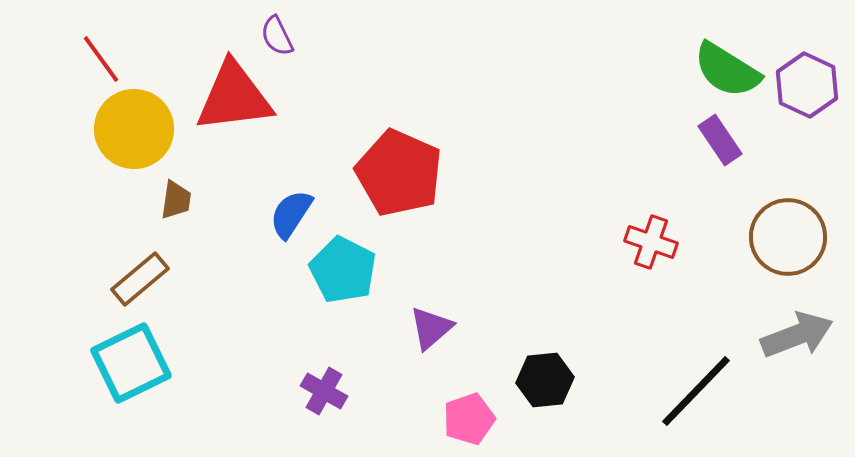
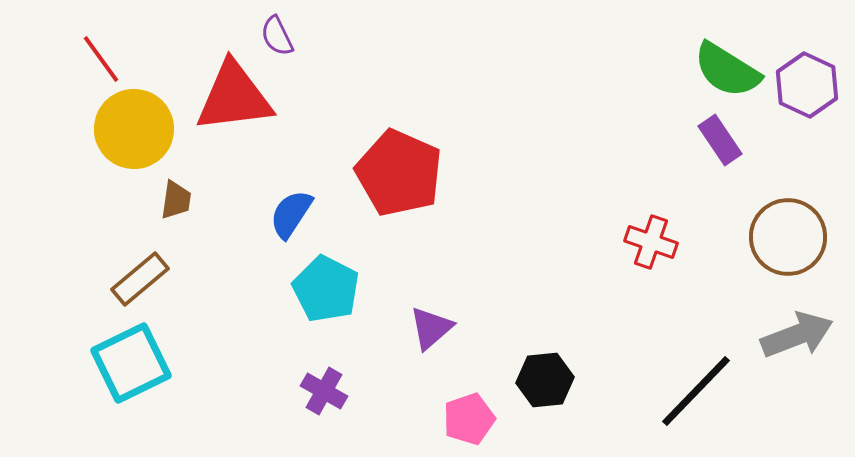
cyan pentagon: moved 17 px left, 19 px down
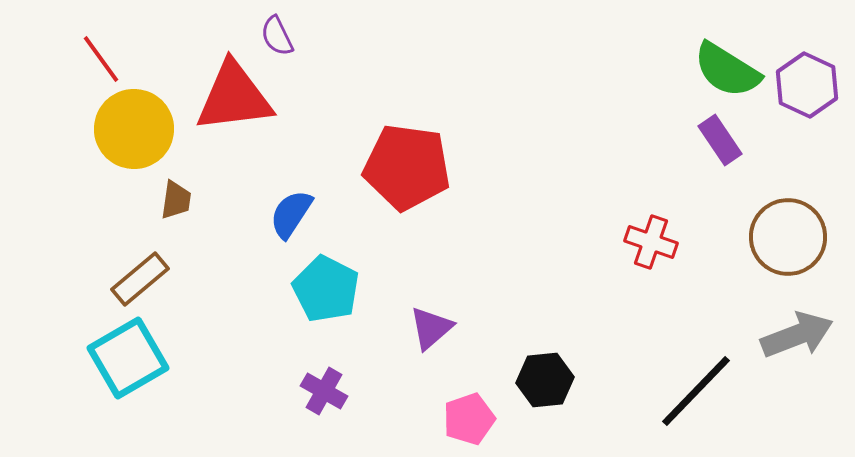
red pentagon: moved 8 px right, 6 px up; rotated 16 degrees counterclockwise
cyan square: moved 3 px left, 5 px up; rotated 4 degrees counterclockwise
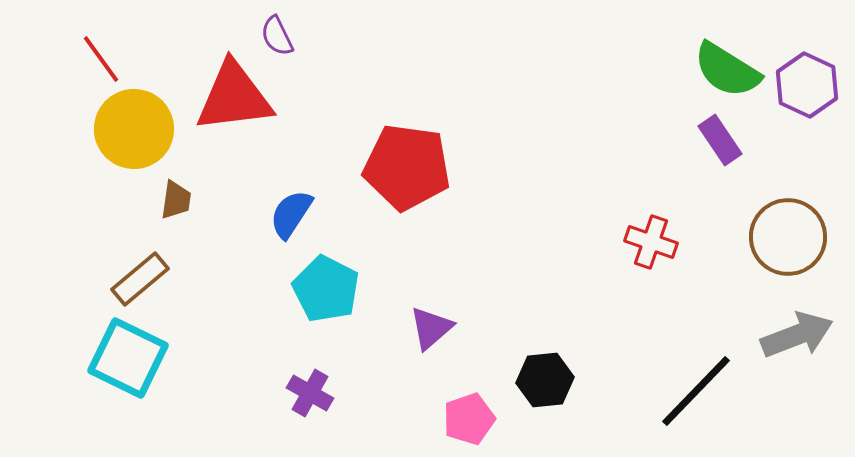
cyan square: rotated 34 degrees counterclockwise
purple cross: moved 14 px left, 2 px down
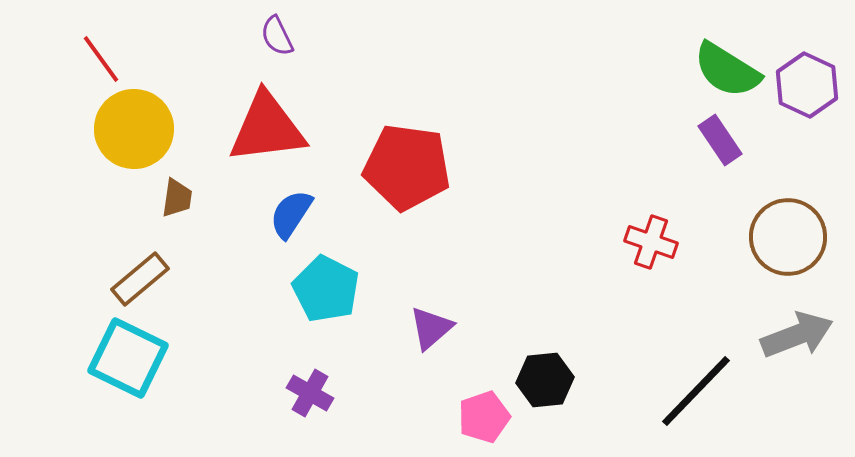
red triangle: moved 33 px right, 31 px down
brown trapezoid: moved 1 px right, 2 px up
pink pentagon: moved 15 px right, 2 px up
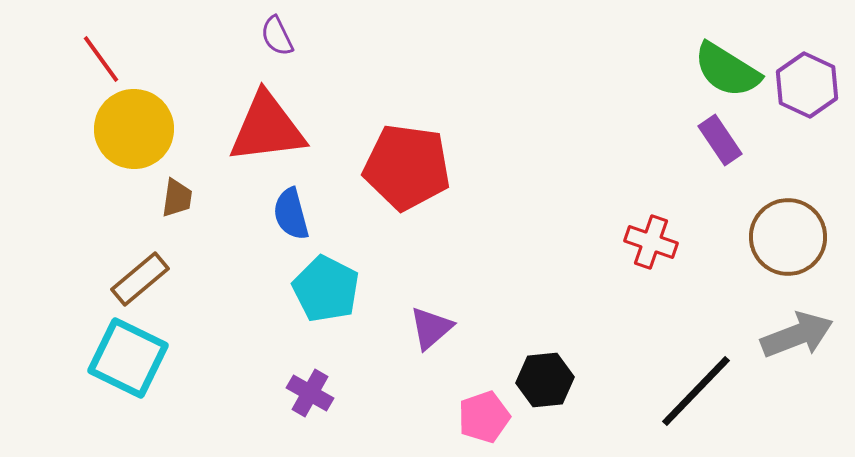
blue semicircle: rotated 48 degrees counterclockwise
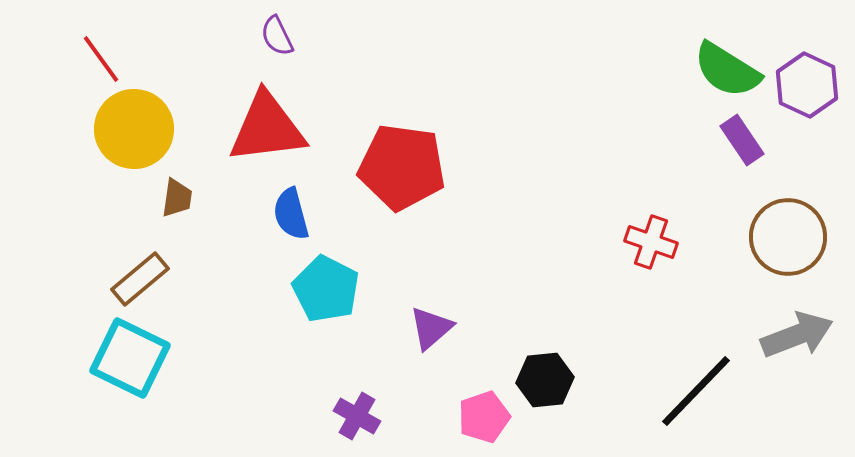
purple rectangle: moved 22 px right
red pentagon: moved 5 px left
cyan square: moved 2 px right
purple cross: moved 47 px right, 23 px down
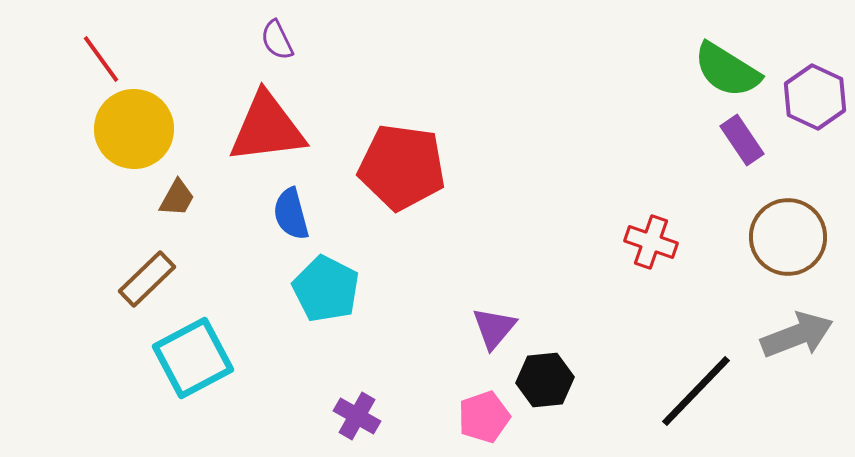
purple semicircle: moved 4 px down
purple hexagon: moved 8 px right, 12 px down
brown trapezoid: rotated 21 degrees clockwise
brown rectangle: moved 7 px right; rotated 4 degrees counterclockwise
purple triangle: moved 63 px right; rotated 9 degrees counterclockwise
cyan square: moved 63 px right; rotated 36 degrees clockwise
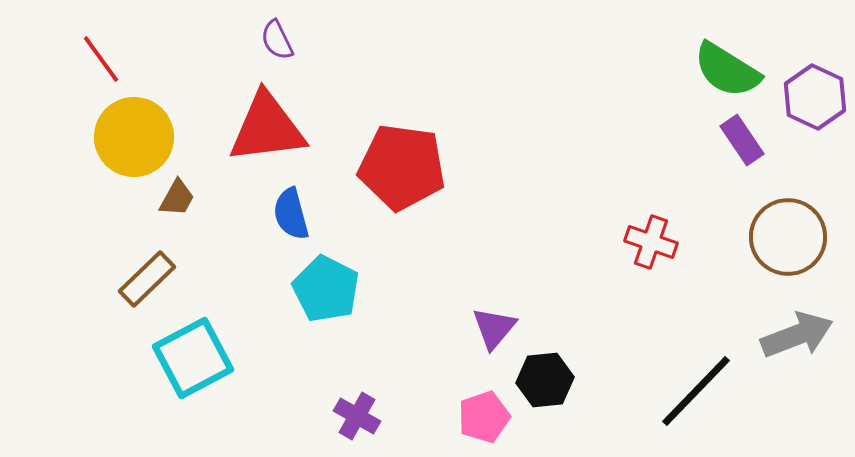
yellow circle: moved 8 px down
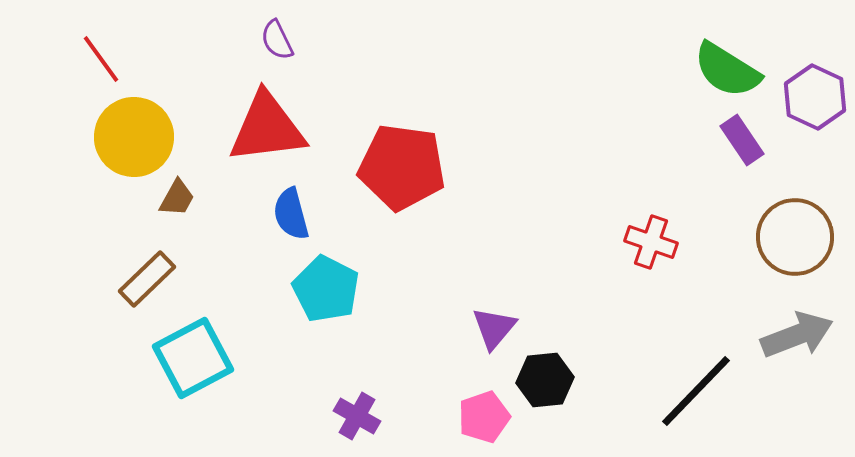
brown circle: moved 7 px right
